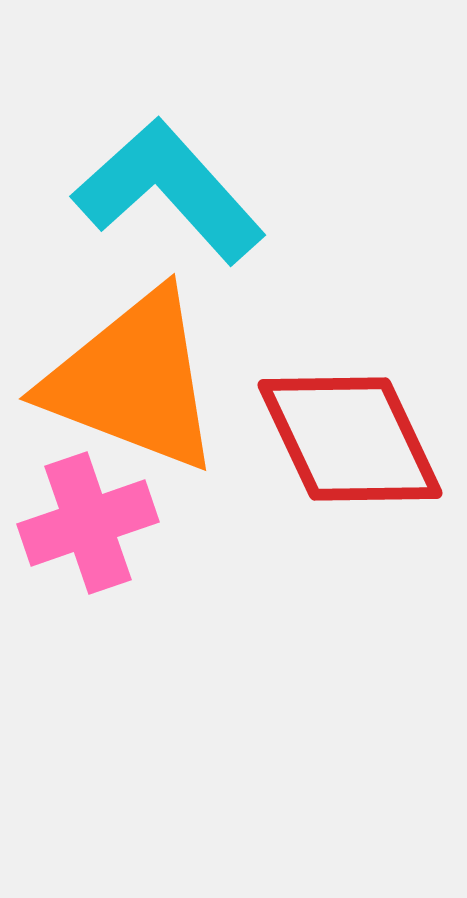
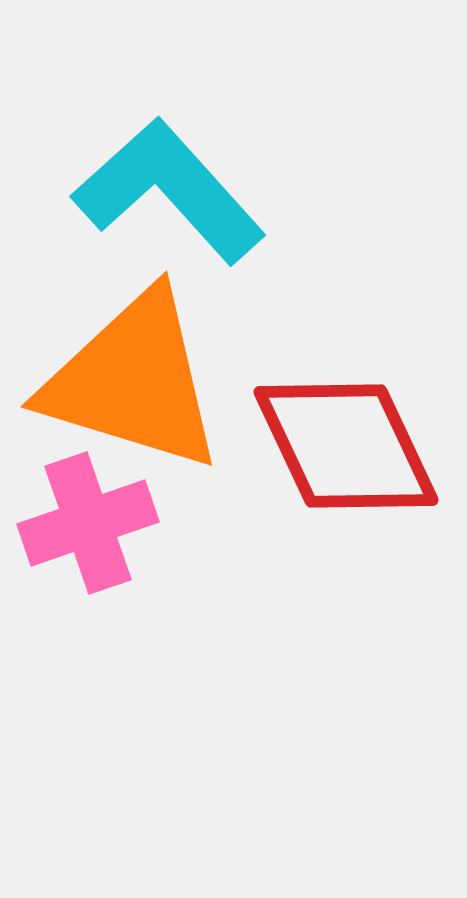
orange triangle: rotated 4 degrees counterclockwise
red diamond: moved 4 px left, 7 px down
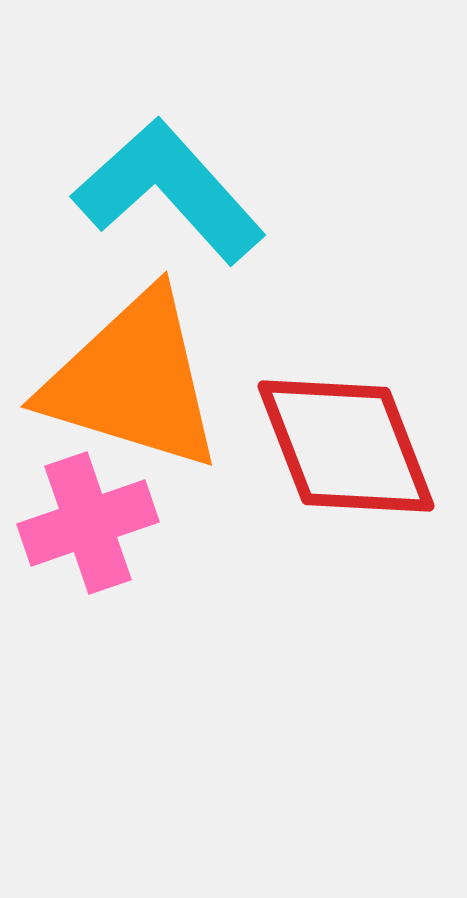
red diamond: rotated 4 degrees clockwise
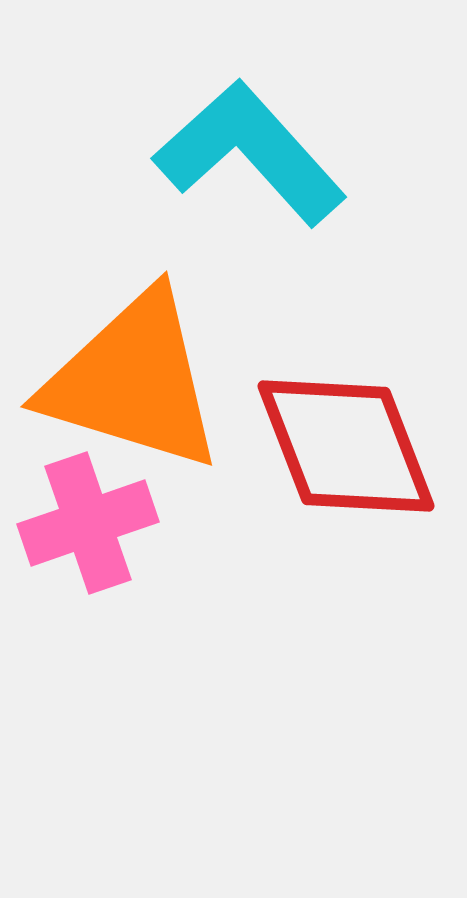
cyan L-shape: moved 81 px right, 38 px up
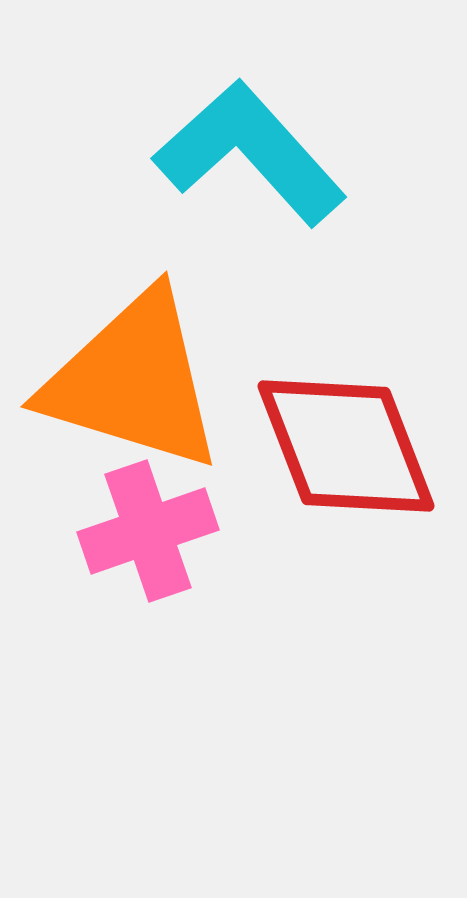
pink cross: moved 60 px right, 8 px down
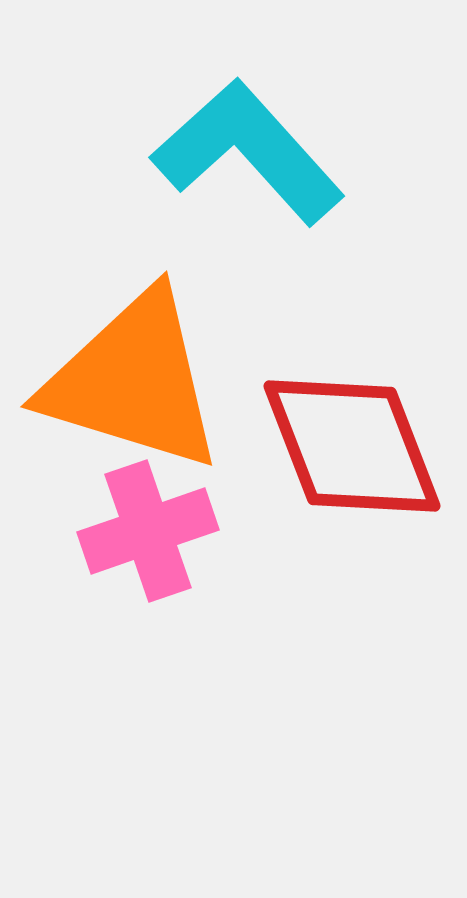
cyan L-shape: moved 2 px left, 1 px up
red diamond: moved 6 px right
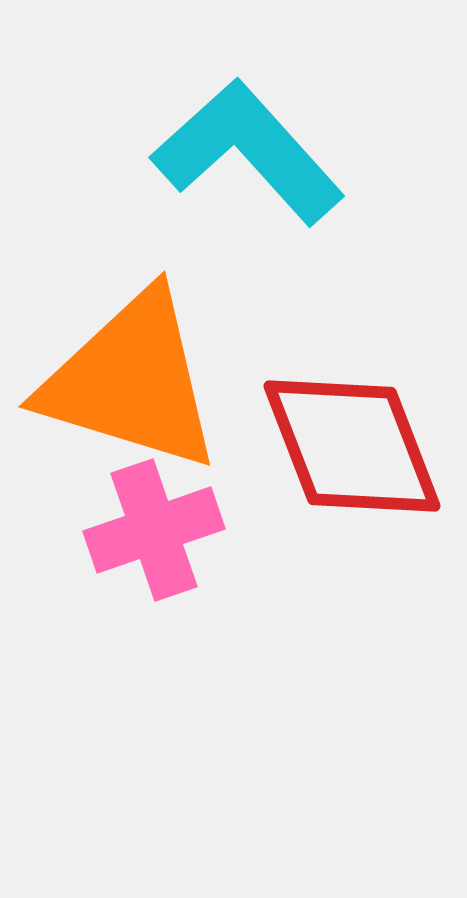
orange triangle: moved 2 px left
pink cross: moved 6 px right, 1 px up
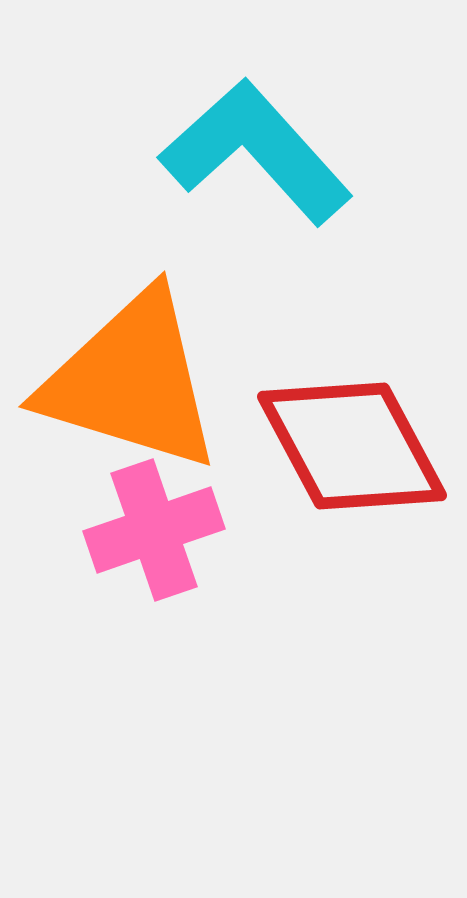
cyan L-shape: moved 8 px right
red diamond: rotated 7 degrees counterclockwise
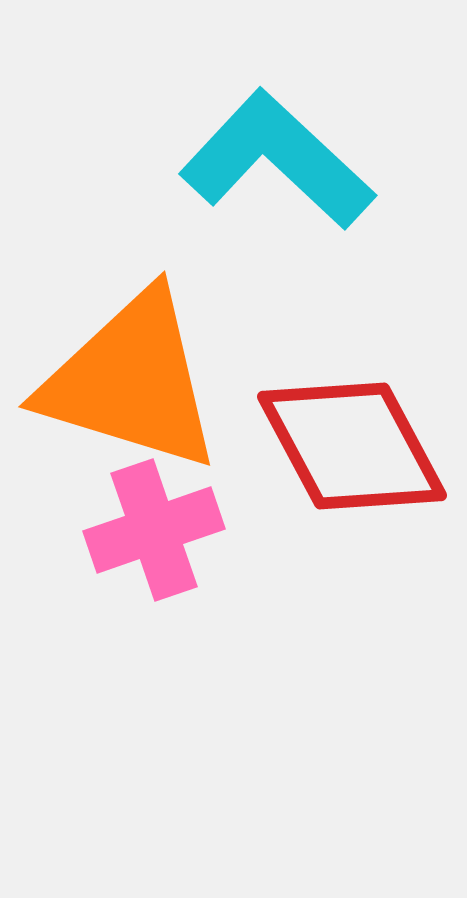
cyan L-shape: moved 21 px right, 8 px down; rotated 5 degrees counterclockwise
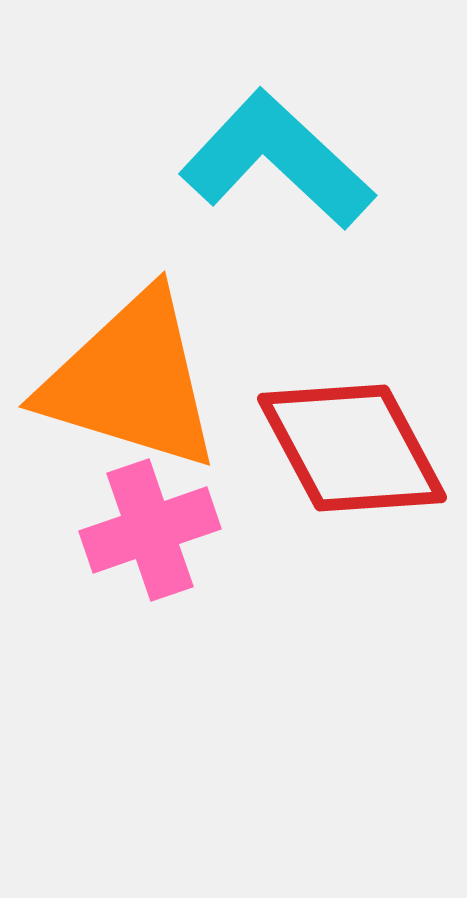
red diamond: moved 2 px down
pink cross: moved 4 px left
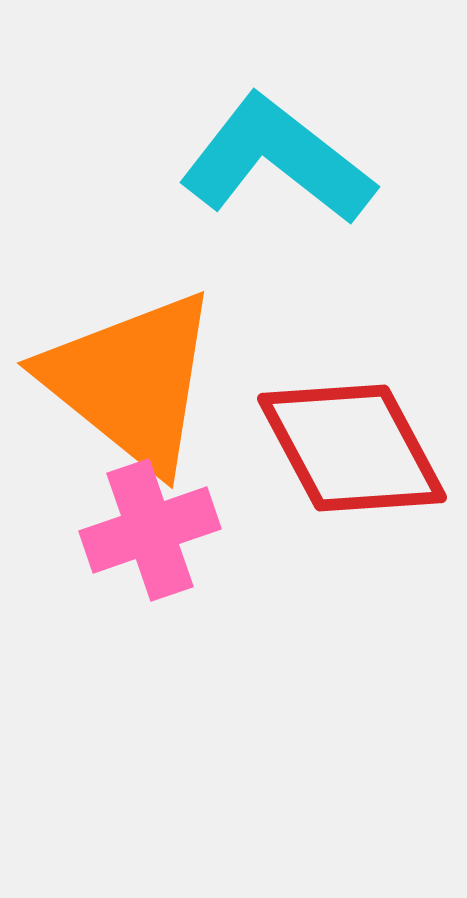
cyan L-shape: rotated 5 degrees counterclockwise
orange triangle: rotated 22 degrees clockwise
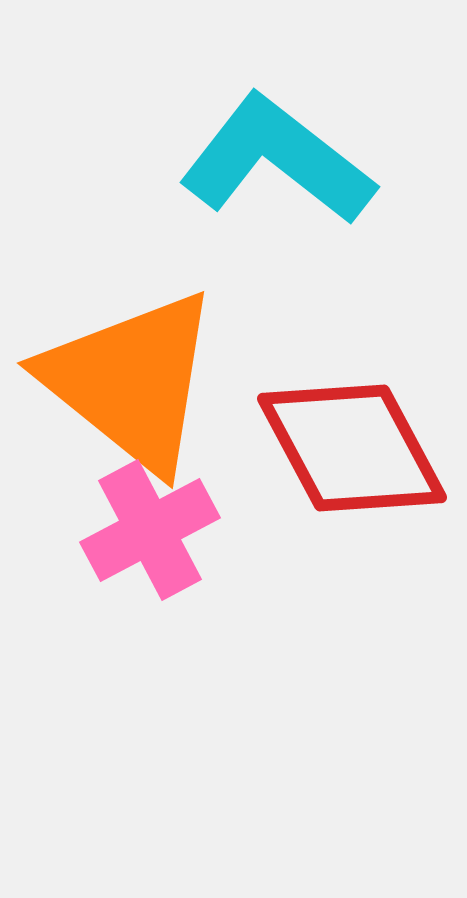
pink cross: rotated 9 degrees counterclockwise
